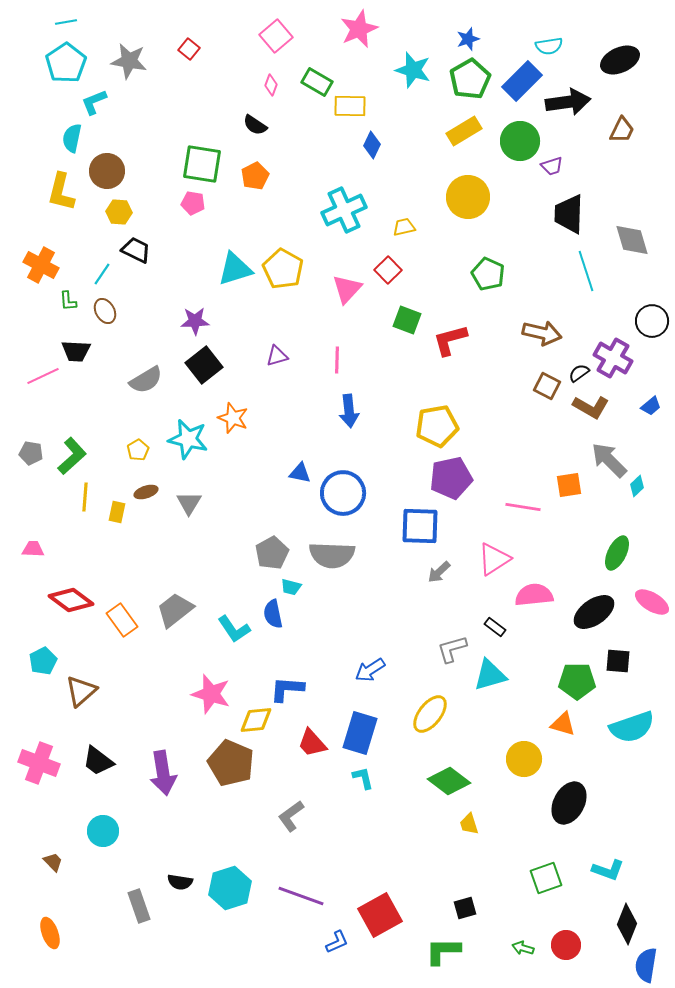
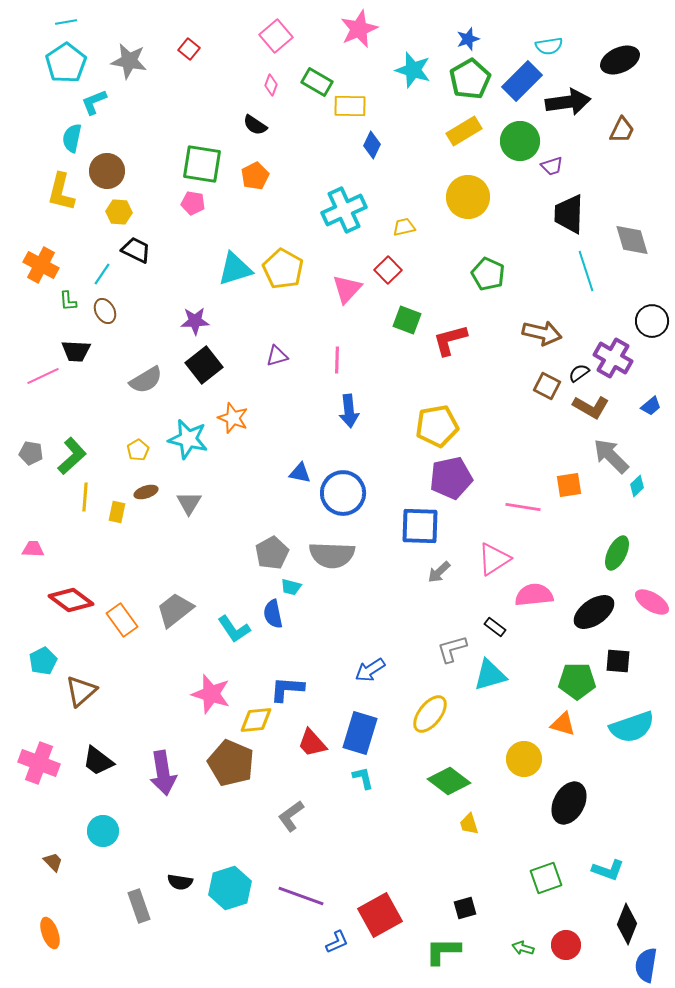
gray arrow at (609, 460): moved 2 px right, 4 px up
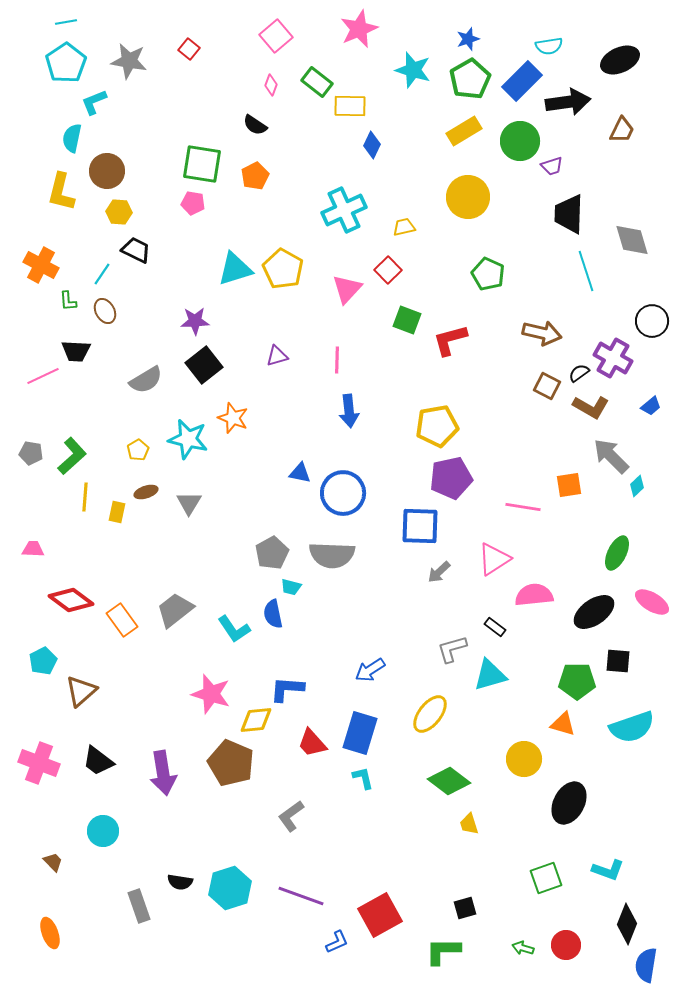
green rectangle at (317, 82): rotated 8 degrees clockwise
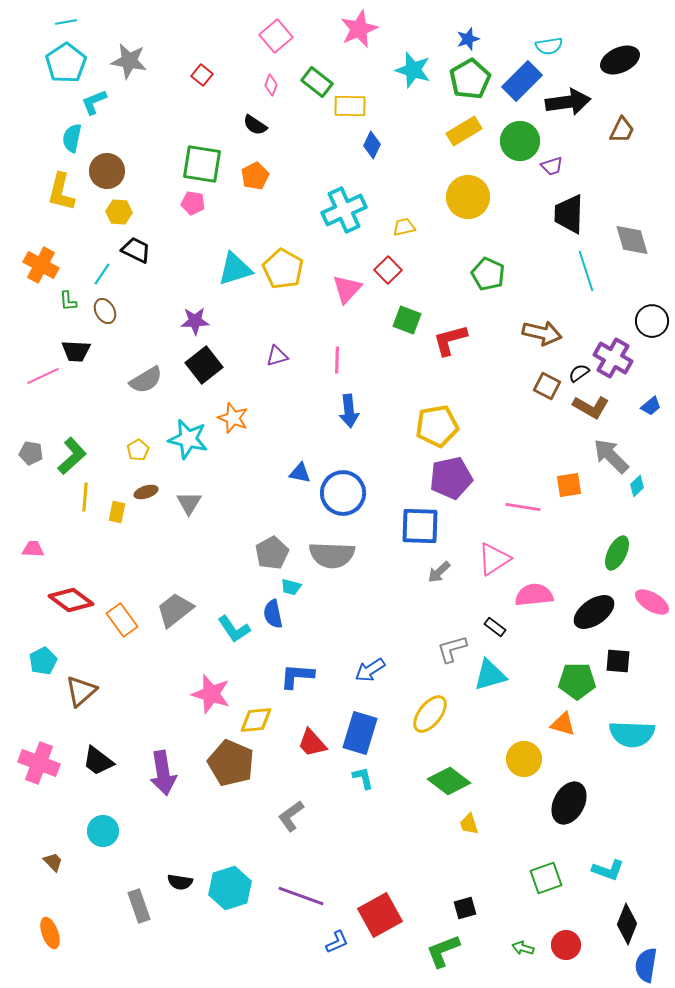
red square at (189, 49): moved 13 px right, 26 px down
blue L-shape at (287, 689): moved 10 px right, 13 px up
cyan semicircle at (632, 727): moved 7 px down; rotated 21 degrees clockwise
green L-shape at (443, 951): rotated 21 degrees counterclockwise
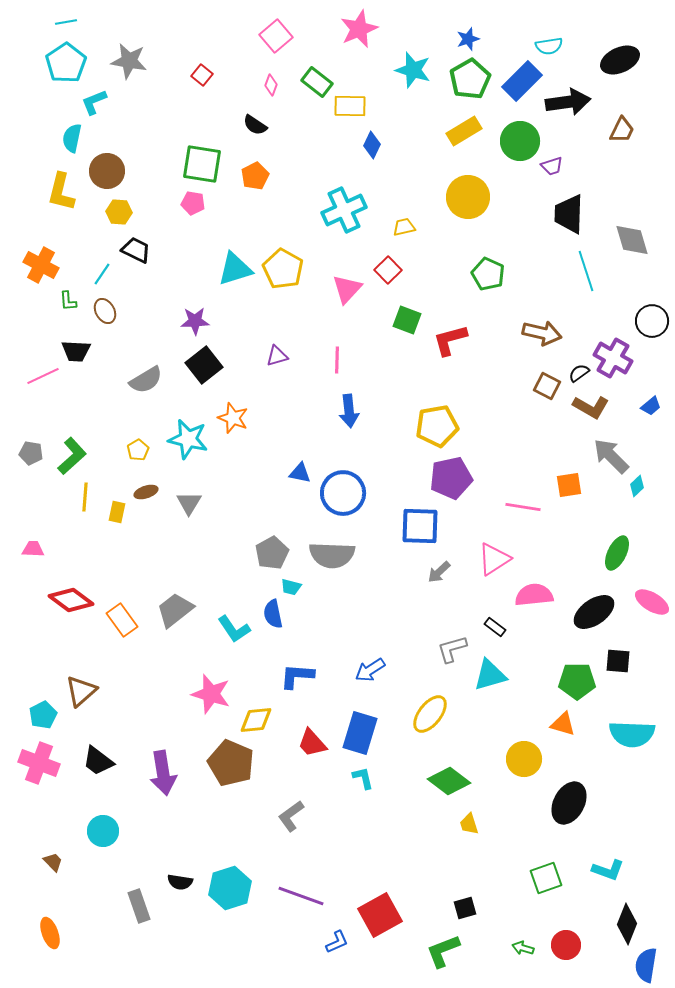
cyan pentagon at (43, 661): moved 54 px down
